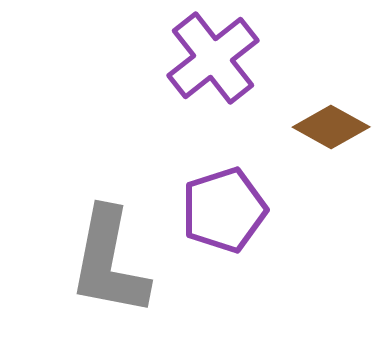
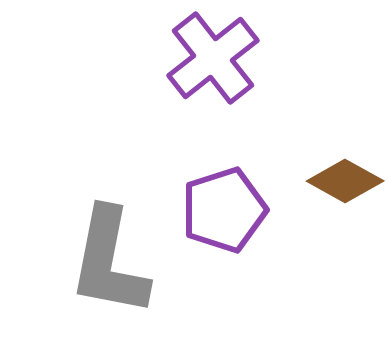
brown diamond: moved 14 px right, 54 px down
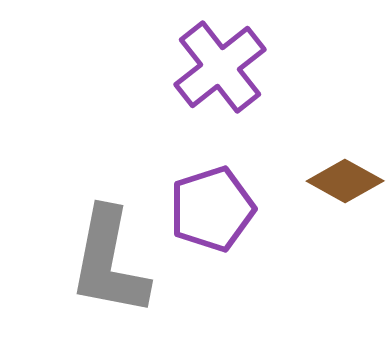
purple cross: moved 7 px right, 9 px down
purple pentagon: moved 12 px left, 1 px up
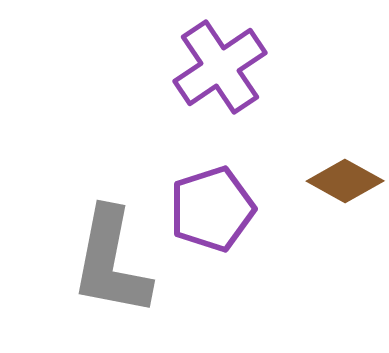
purple cross: rotated 4 degrees clockwise
gray L-shape: moved 2 px right
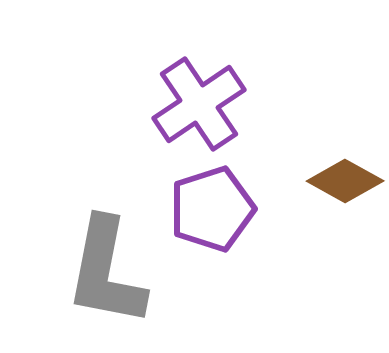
purple cross: moved 21 px left, 37 px down
gray L-shape: moved 5 px left, 10 px down
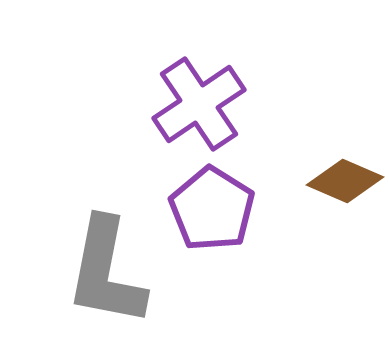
brown diamond: rotated 6 degrees counterclockwise
purple pentagon: rotated 22 degrees counterclockwise
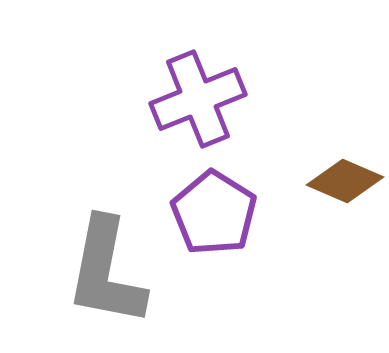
purple cross: moved 1 px left, 5 px up; rotated 12 degrees clockwise
purple pentagon: moved 2 px right, 4 px down
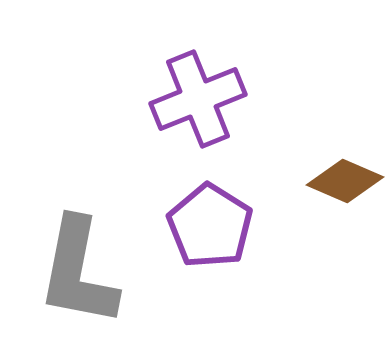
purple pentagon: moved 4 px left, 13 px down
gray L-shape: moved 28 px left
